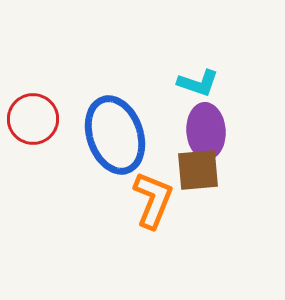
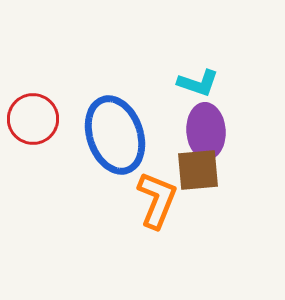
orange L-shape: moved 4 px right
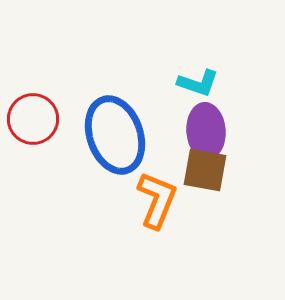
brown square: moved 7 px right; rotated 15 degrees clockwise
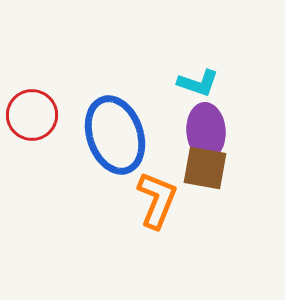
red circle: moved 1 px left, 4 px up
brown square: moved 2 px up
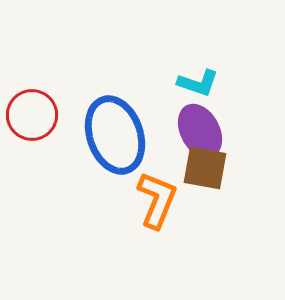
purple ellipse: moved 6 px left; rotated 24 degrees counterclockwise
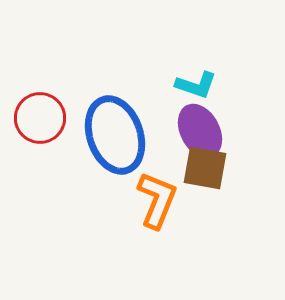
cyan L-shape: moved 2 px left, 2 px down
red circle: moved 8 px right, 3 px down
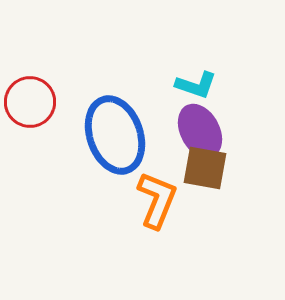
red circle: moved 10 px left, 16 px up
